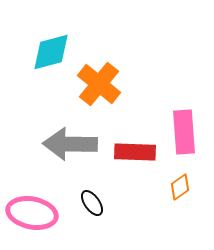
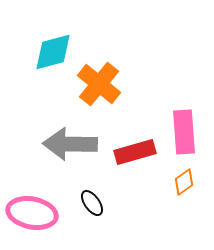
cyan diamond: moved 2 px right
red rectangle: rotated 18 degrees counterclockwise
orange diamond: moved 4 px right, 5 px up
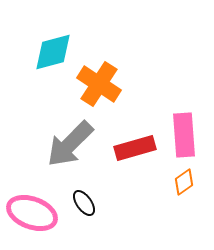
orange cross: rotated 6 degrees counterclockwise
pink rectangle: moved 3 px down
gray arrow: rotated 46 degrees counterclockwise
red rectangle: moved 4 px up
black ellipse: moved 8 px left
pink ellipse: rotated 9 degrees clockwise
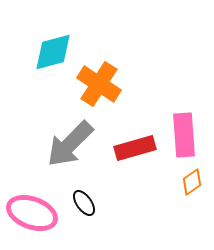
orange diamond: moved 8 px right
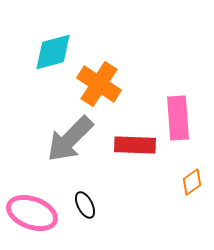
pink rectangle: moved 6 px left, 17 px up
gray arrow: moved 5 px up
red rectangle: moved 3 px up; rotated 18 degrees clockwise
black ellipse: moved 1 px right, 2 px down; rotated 8 degrees clockwise
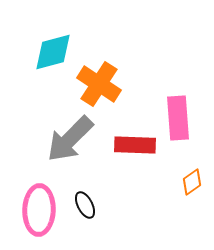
pink ellipse: moved 7 px right, 3 px up; rotated 72 degrees clockwise
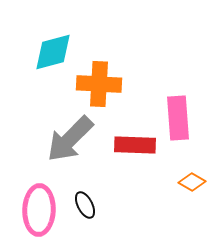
orange cross: rotated 30 degrees counterclockwise
orange diamond: rotated 64 degrees clockwise
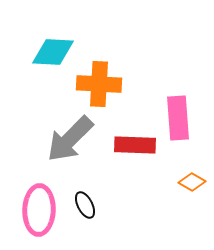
cyan diamond: rotated 18 degrees clockwise
